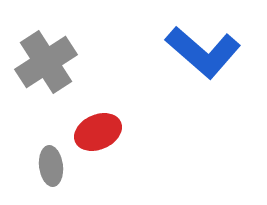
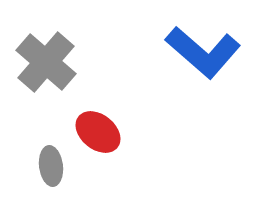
gray cross: rotated 16 degrees counterclockwise
red ellipse: rotated 63 degrees clockwise
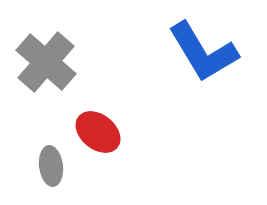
blue L-shape: rotated 18 degrees clockwise
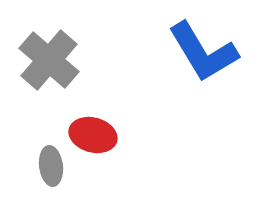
gray cross: moved 3 px right, 2 px up
red ellipse: moved 5 px left, 3 px down; rotated 24 degrees counterclockwise
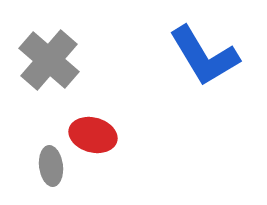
blue L-shape: moved 1 px right, 4 px down
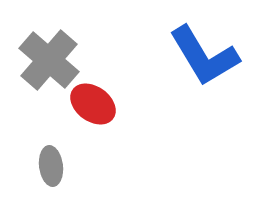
red ellipse: moved 31 px up; rotated 21 degrees clockwise
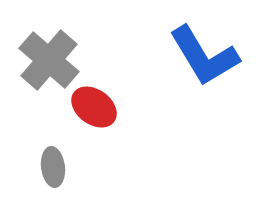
red ellipse: moved 1 px right, 3 px down
gray ellipse: moved 2 px right, 1 px down
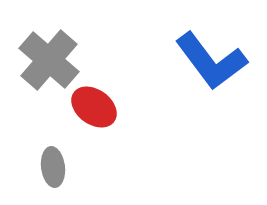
blue L-shape: moved 7 px right, 5 px down; rotated 6 degrees counterclockwise
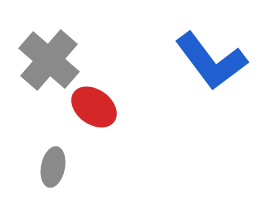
gray ellipse: rotated 18 degrees clockwise
